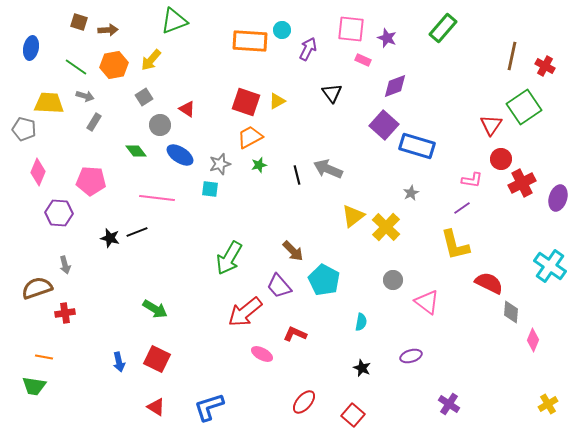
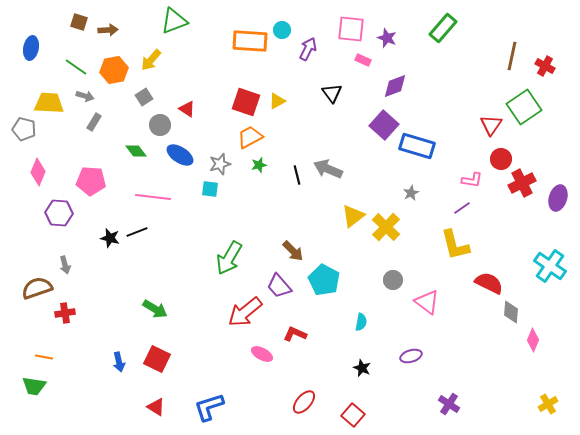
orange hexagon at (114, 65): moved 5 px down
pink line at (157, 198): moved 4 px left, 1 px up
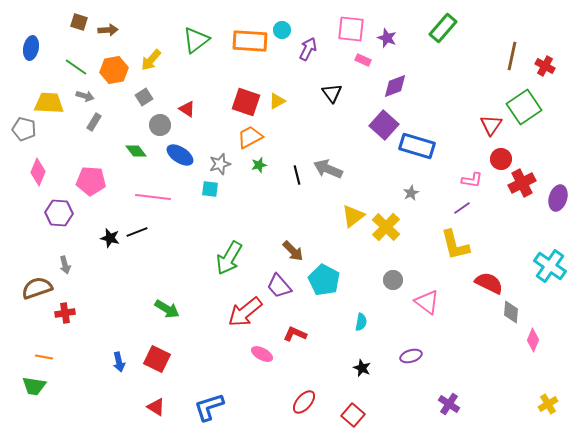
green triangle at (174, 21): moved 22 px right, 19 px down; rotated 16 degrees counterclockwise
green arrow at (155, 309): moved 12 px right
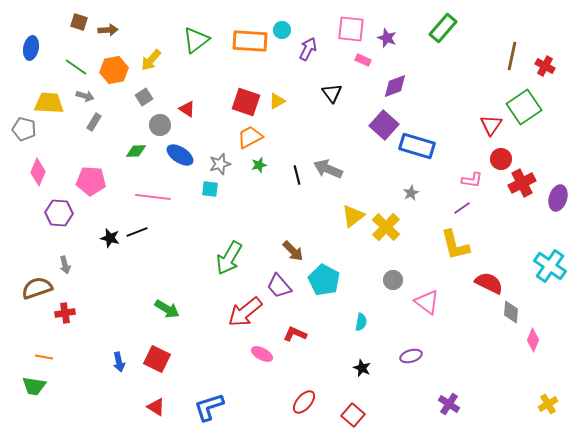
green diamond at (136, 151): rotated 55 degrees counterclockwise
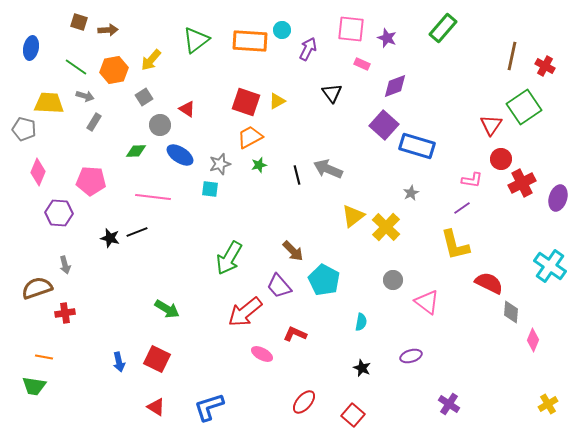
pink rectangle at (363, 60): moved 1 px left, 4 px down
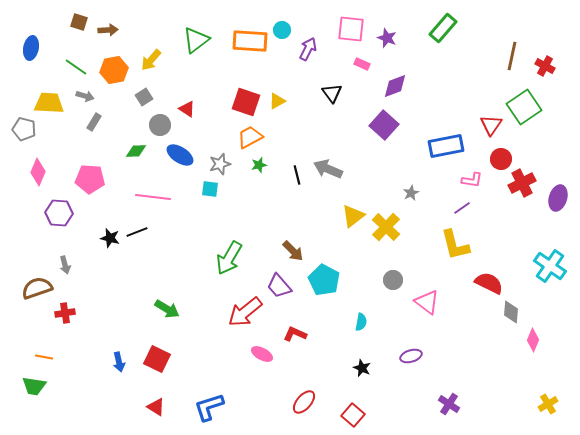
blue rectangle at (417, 146): moved 29 px right; rotated 28 degrees counterclockwise
pink pentagon at (91, 181): moved 1 px left, 2 px up
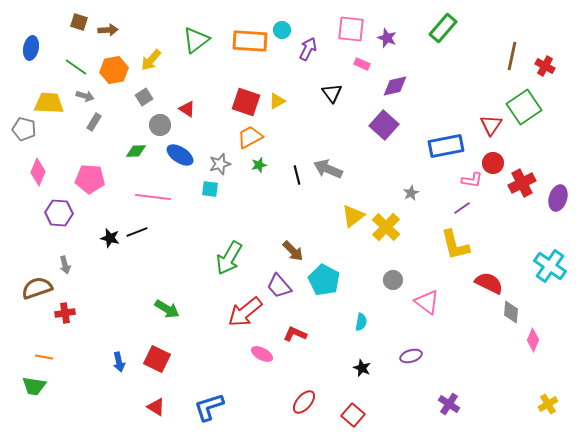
purple diamond at (395, 86): rotated 8 degrees clockwise
red circle at (501, 159): moved 8 px left, 4 px down
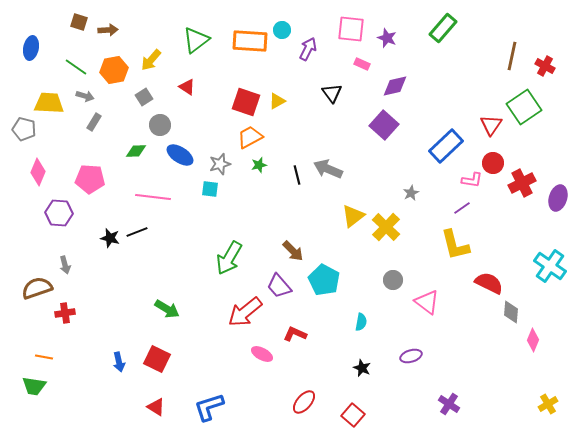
red triangle at (187, 109): moved 22 px up
blue rectangle at (446, 146): rotated 32 degrees counterclockwise
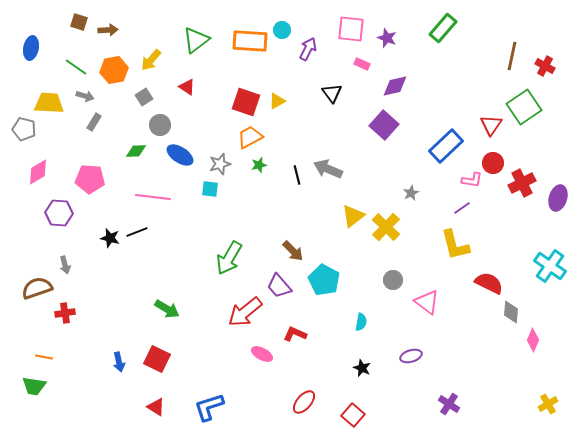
pink diamond at (38, 172): rotated 36 degrees clockwise
